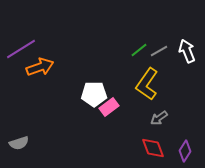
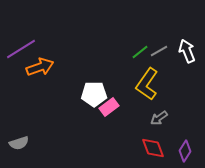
green line: moved 1 px right, 2 px down
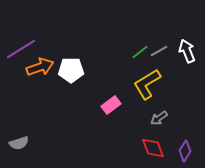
yellow L-shape: rotated 24 degrees clockwise
white pentagon: moved 23 px left, 24 px up
pink rectangle: moved 2 px right, 2 px up
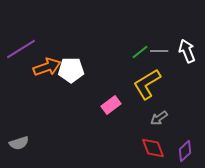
gray line: rotated 30 degrees clockwise
orange arrow: moved 7 px right
purple diamond: rotated 15 degrees clockwise
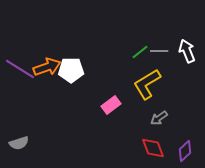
purple line: moved 1 px left, 20 px down; rotated 64 degrees clockwise
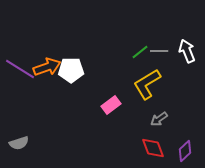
gray arrow: moved 1 px down
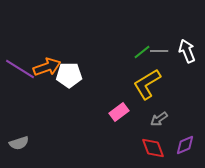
green line: moved 2 px right
white pentagon: moved 2 px left, 5 px down
pink rectangle: moved 8 px right, 7 px down
purple diamond: moved 6 px up; rotated 20 degrees clockwise
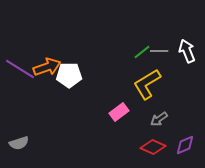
red diamond: moved 1 px up; rotated 45 degrees counterclockwise
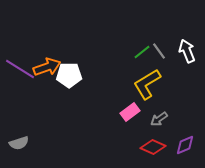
gray line: rotated 54 degrees clockwise
pink rectangle: moved 11 px right
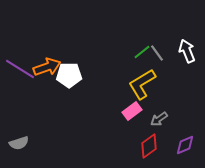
gray line: moved 2 px left, 2 px down
yellow L-shape: moved 5 px left
pink rectangle: moved 2 px right, 1 px up
red diamond: moved 4 px left, 1 px up; rotated 60 degrees counterclockwise
